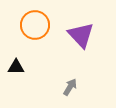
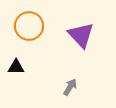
orange circle: moved 6 px left, 1 px down
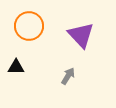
gray arrow: moved 2 px left, 11 px up
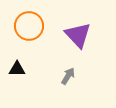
purple triangle: moved 3 px left
black triangle: moved 1 px right, 2 px down
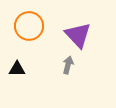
gray arrow: moved 11 px up; rotated 18 degrees counterclockwise
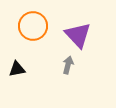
orange circle: moved 4 px right
black triangle: rotated 12 degrees counterclockwise
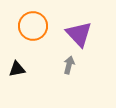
purple triangle: moved 1 px right, 1 px up
gray arrow: moved 1 px right
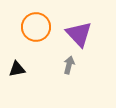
orange circle: moved 3 px right, 1 px down
